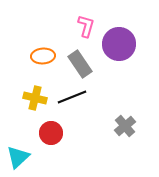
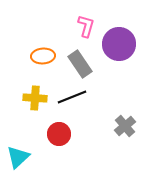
yellow cross: rotated 10 degrees counterclockwise
red circle: moved 8 px right, 1 px down
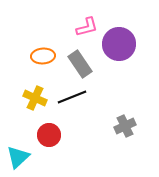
pink L-shape: moved 1 px right, 1 px down; rotated 60 degrees clockwise
yellow cross: rotated 20 degrees clockwise
gray cross: rotated 15 degrees clockwise
red circle: moved 10 px left, 1 px down
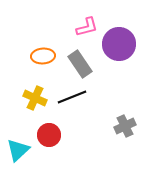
cyan triangle: moved 7 px up
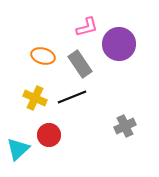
orange ellipse: rotated 20 degrees clockwise
cyan triangle: moved 1 px up
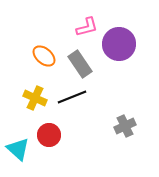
orange ellipse: moved 1 px right; rotated 25 degrees clockwise
cyan triangle: rotated 35 degrees counterclockwise
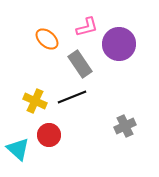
orange ellipse: moved 3 px right, 17 px up
yellow cross: moved 3 px down
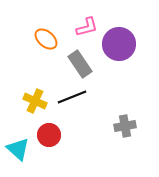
orange ellipse: moved 1 px left
gray cross: rotated 15 degrees clockwise
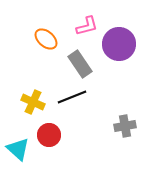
pink L-shape: moved 1 px up
yellow cross: moved 2 px left, 1 px down
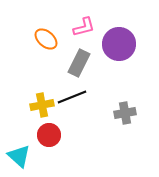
pink L-shape: moved 3 px left, 1 px down
gray rectangle: moved 1 px left, 1 px up; rotated 60 degrees clockwise
yellow cross: moved 9 px right, 3 px down; rotated 35 degrees counterclockwise
gray cross: moved 13 px up
cyan triangle: moved 1 px right, 7 px down
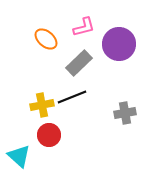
gray rectangle: rotated 20 degrees clockwise
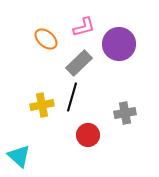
black line: rotated 52 degrees counterclockwise
red circle: moved 39 px right
